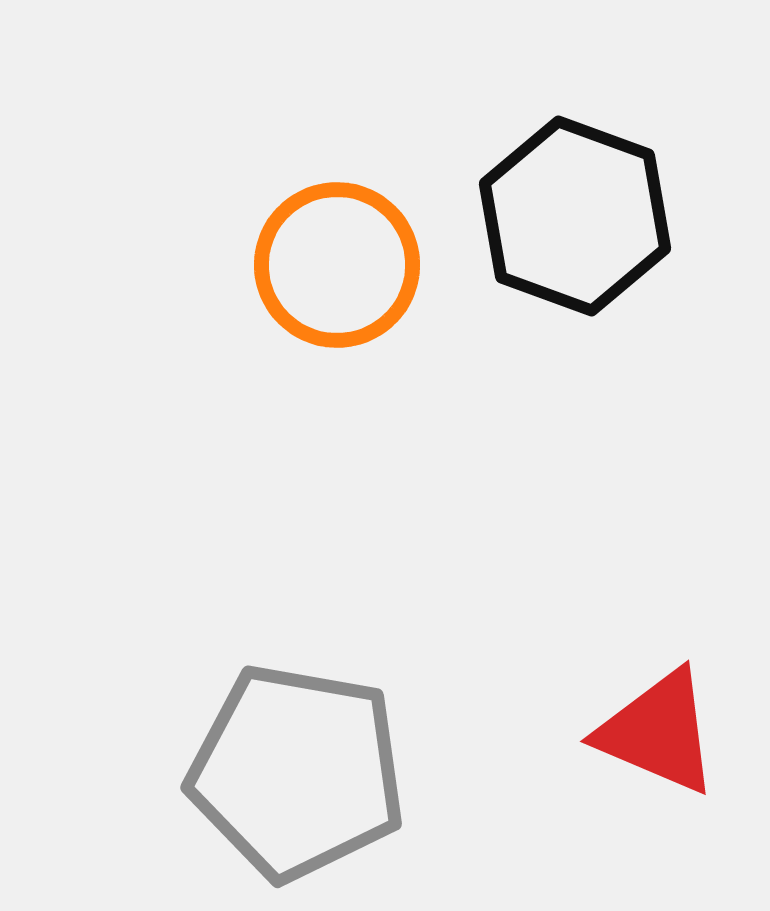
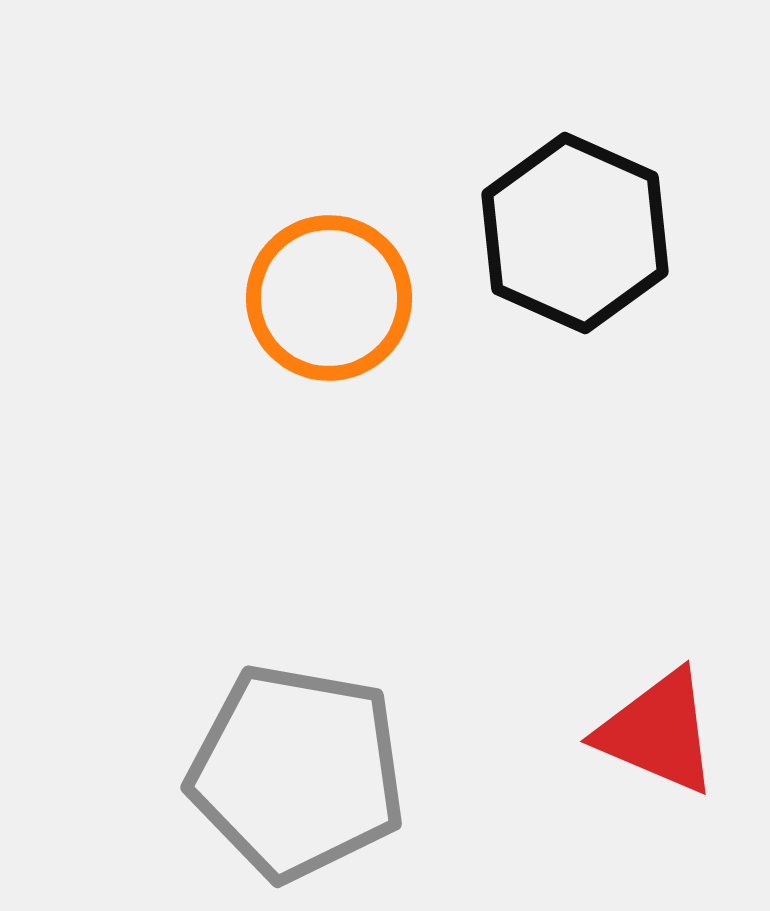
black hexagon: moved 17 px down; rotated 4 degrees clockwise
orange circle: moved 8 px left, 33 px down
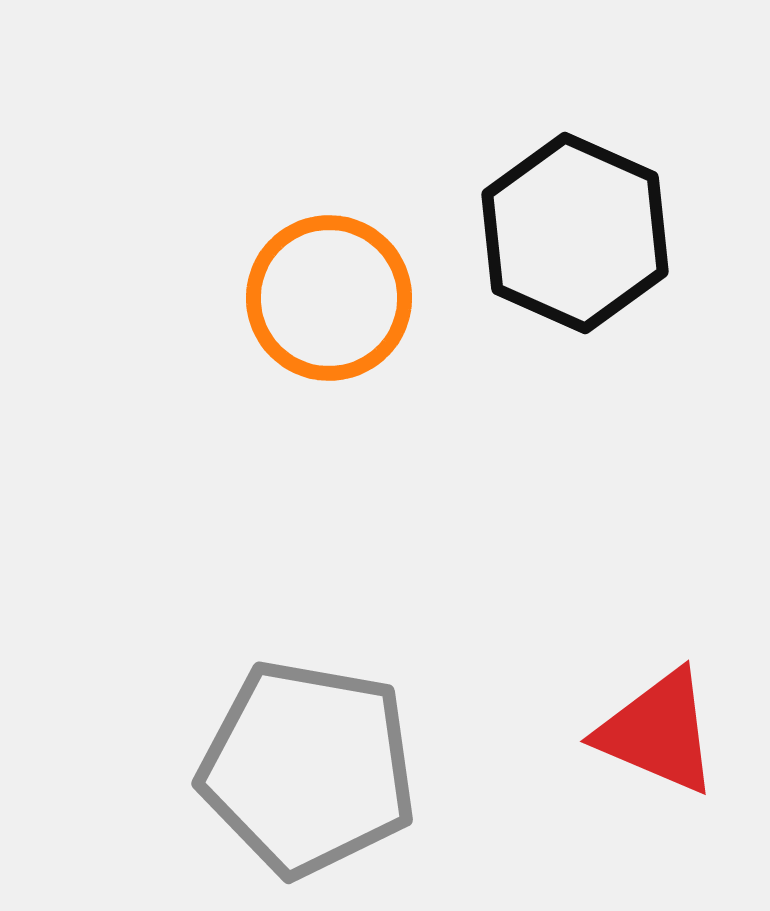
gray pentagon: moved 11 px right, 4 px up
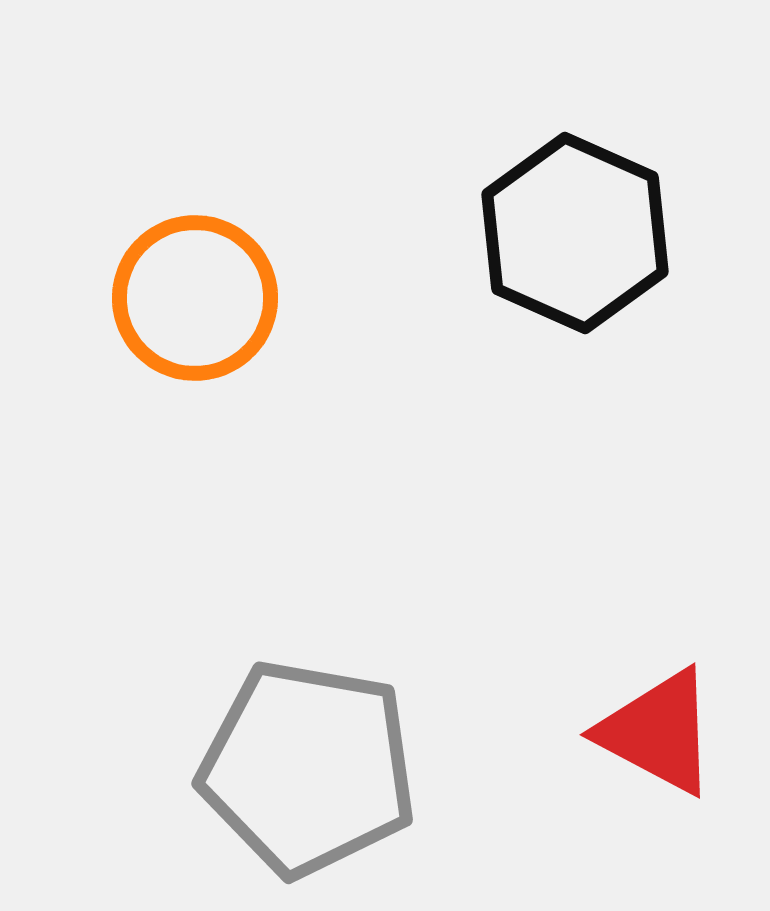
orange circle: moved 134 px left
red triangle: rotated 5 degrees clockwise
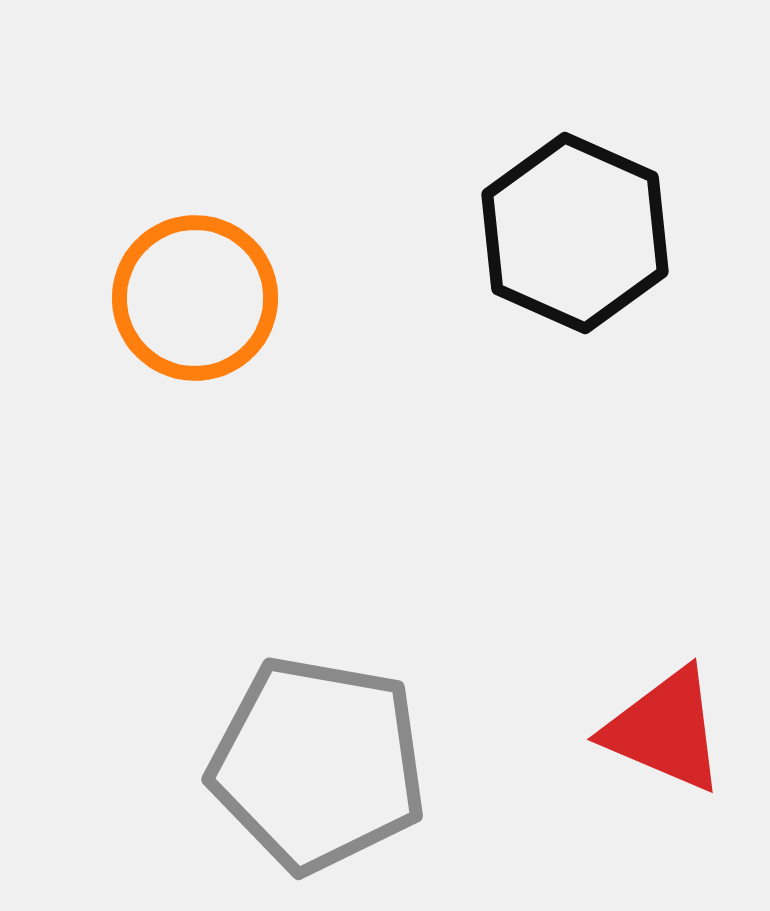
red triangle: moved 7 px right, 2 px up; rotated 5 degrees counterclockwise
gray pentagon: moved 10 px right, 4 px up
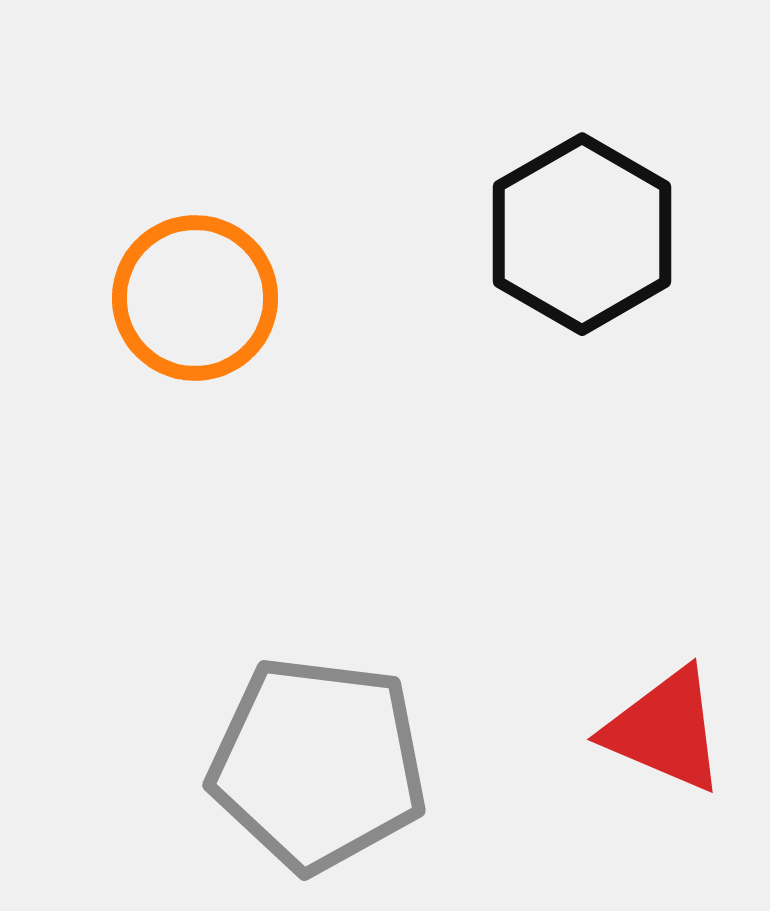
black hexagon: moved 7 px right, 1 px down; rotated 6 degrees clockwise
gray pentagon: rotated 3 degrees counterclockwise
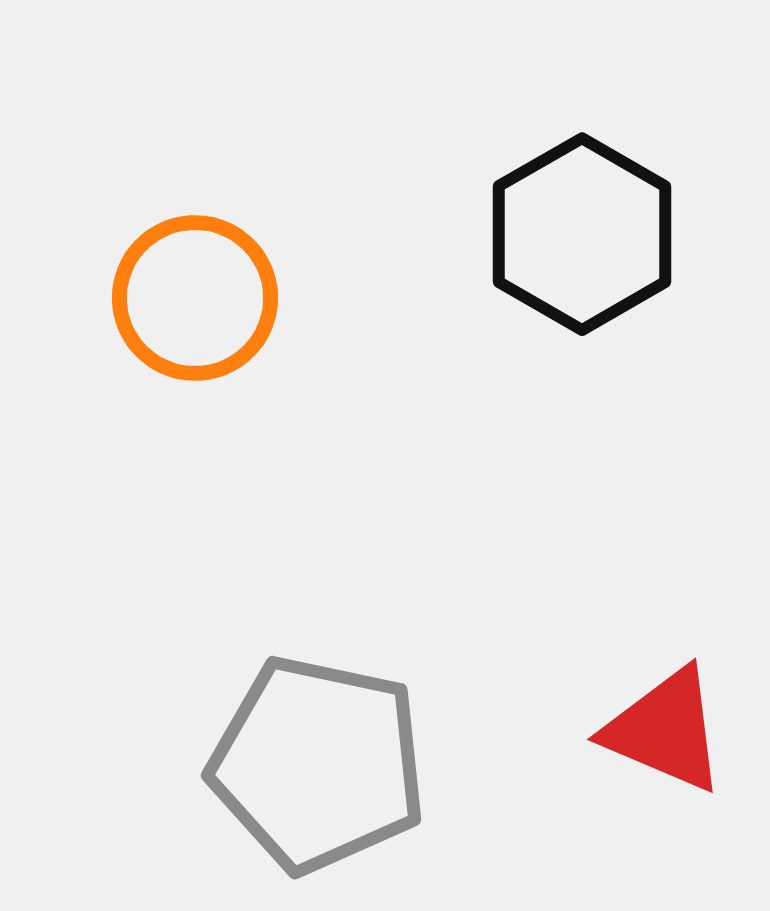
gray pentagon: rotated 5 degrees clockwise
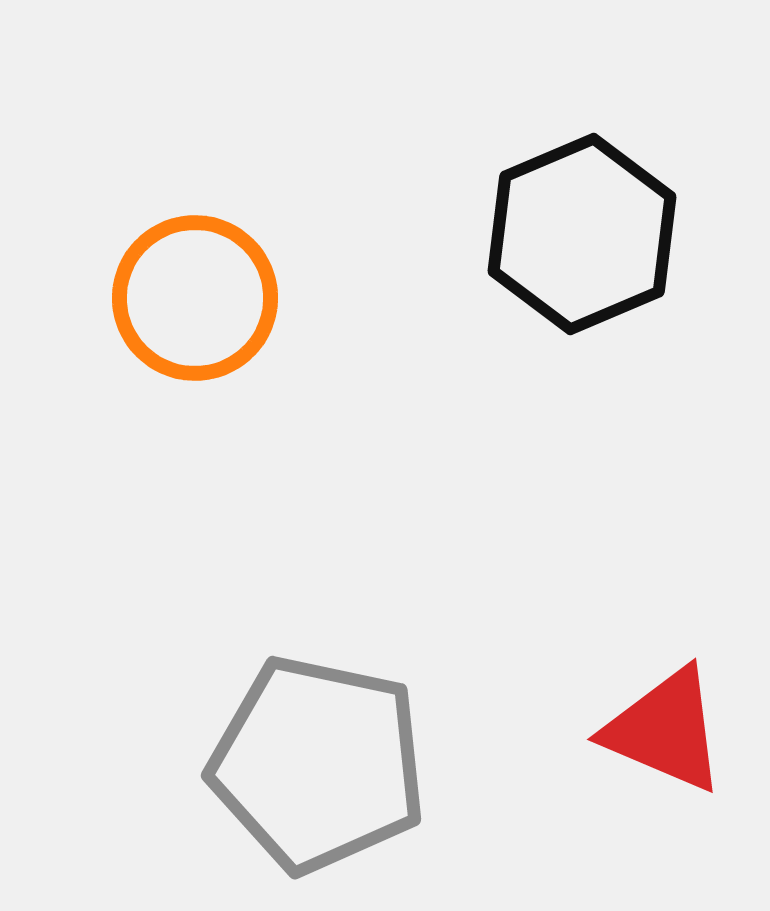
black hexagon: rotated 7 degrees clockwise
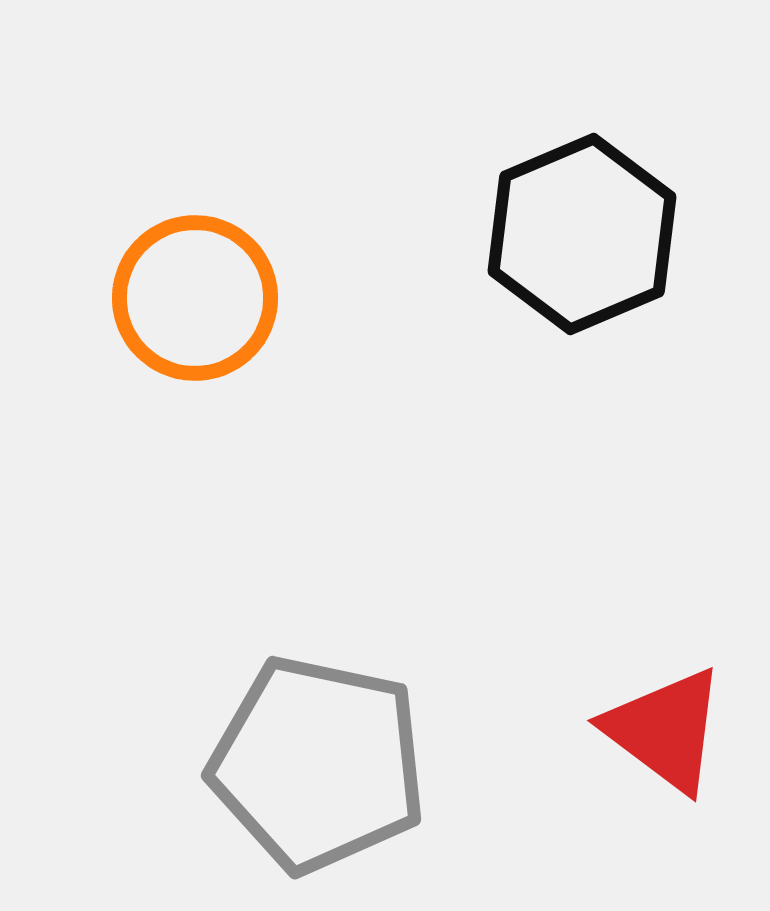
red triangle: rotated 14 degrees clockwise
